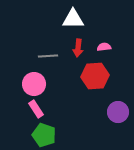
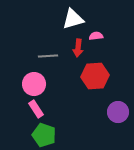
white triangle: rotated 15 degrees counterclockwise
pink semicircle: moved 8 px left, 11 px up
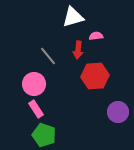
white triangle: moved 2 px up
red arrow: moved 2 px down
gray line: rotated 54 degrees clockwise
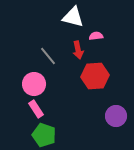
white triangle: rotated 30 degrees clockwise
red arrow: rotated 18 degrees counterclockwise
purple circle: moved 2 px left, 4 px down
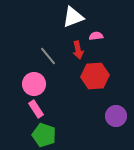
white triangle: rotated 35 degrees counterclockwise
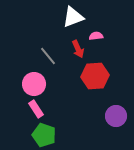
red arrow: moved 1 px up; rotated 12 degrees counterclockwise
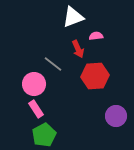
gray line: moved 5 px right, 8 px down; rotated 12 degrees counterclockwise
green pentagon: rotated 25 degrees clockwise
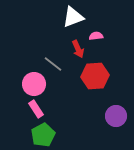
green pentagon: moved 1 px left
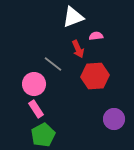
purple circle: moved 2 px left, 3 px down
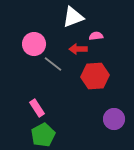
red arrow: rotated 114 degrees clockwise
pink circle: moved 40 px up
pink rectangle: moved 1 px right, 1 px up
